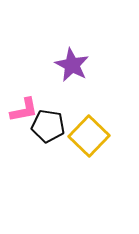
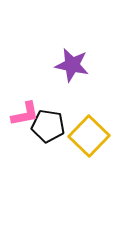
purple star: rotated 16 degrees counterclockwise
pink L-shape: moved 1 px right, 4 px down
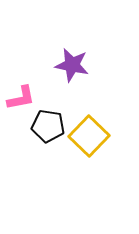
pink L-shape: moved 4 px left, 16 px up
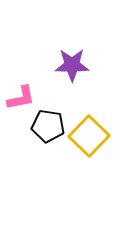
purple star: rotated 12 degrees counterclockwise
